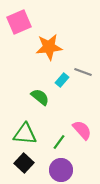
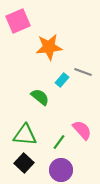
pink square: moved 1 px left, 1 px up
green triangle: moved 1 px down
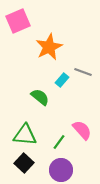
orange star: rotated 20 degrees counterclockwise
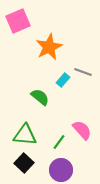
cyan rectangle: moved 1 px right
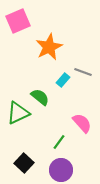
pink semicircle: moved 7 px up
green triangle: moved 7 px left, 22 px up; rotated 30 degrees counterclockwise
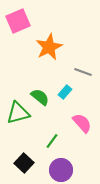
cyan rectangle: moved 2 px right, 12 px down
green triangle: rotated 10 degrees clockwise
green line: moved 7 px left, 1 px up
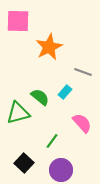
pink square: rotated 25 degrees clockwise
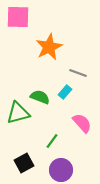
pink square: moved 4 px up
gray line: moved 5 px left, 1 px down
green semicircle: rotated 18 degrees counterclockwise
black square: rotated 18 degrees clockwise
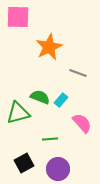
cyan rectangle: moved 4 px left, 8 px down
green line: moved 2 px left, 2 px up; rotated 49 degrees clockwise
purple circle: moved 3 px left, 1 px up
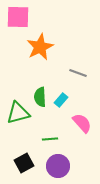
orange star: moved 9 px left
green semicircle: rotated 114 degrees counterclockwise
purple circle: moved 3 px up
